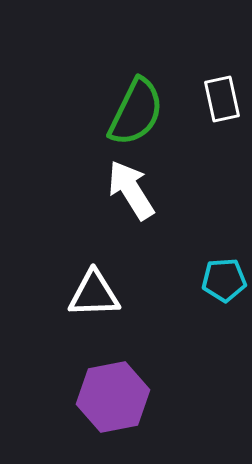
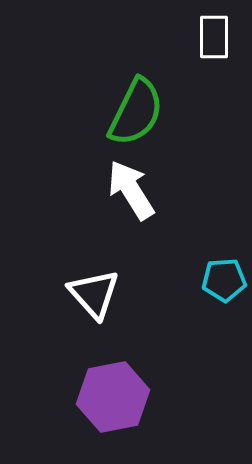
white rectangle: moved 8 px left, 62 px up; rotated 12 degrees clockwise
white triangle: rotated 50 degrees clockwise
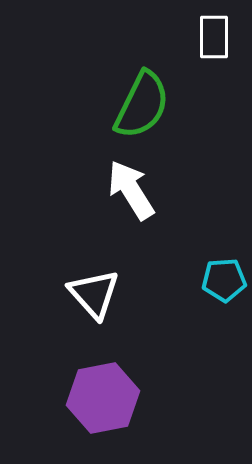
green semicircle: moved 6 px right, 7 px up
purple hexagon: moved 10 px left, 1 px down
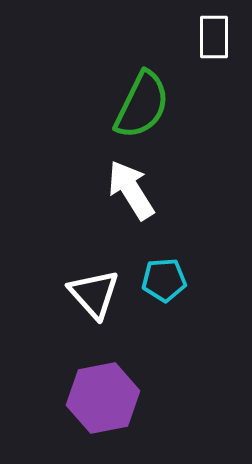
cyan pentagon: moved 60 px left
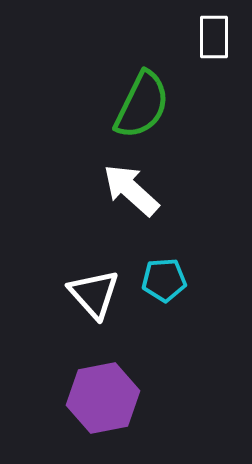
white arrow: rotated 16 degrees counterclockwise
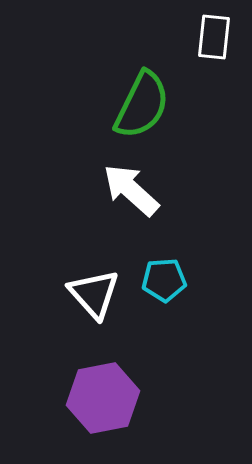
white rectangle: rotated 6 degrees clockwise
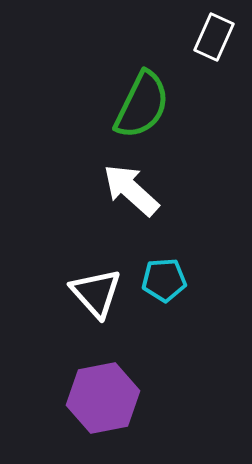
white rectangle: rotated 18 degrees clockwise
white triangle: moved 2 px right, 1 px up
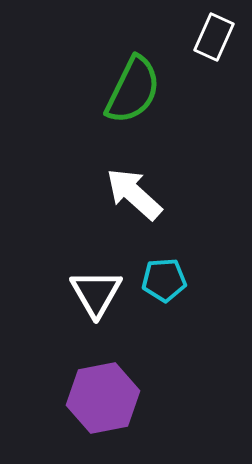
green semicircle: moved 9 px left, 15 px up
white arrow: moved 3 px right, 4 px down
white triangle: rotated 12 degrees clockwise
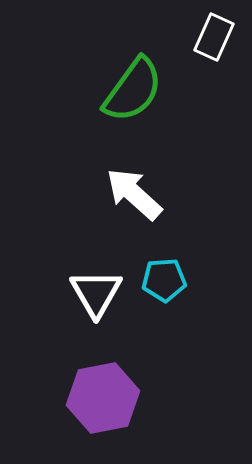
green semicircle: rotated 10 degrees clockwise
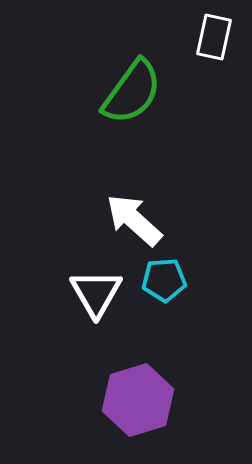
white rectangle: rotated 12 degrees counterclockwise
green semicircle: moved 1 px left, 2 px down
white arrow: moved 26 px down
purple hexagon: moved 35 px right, 2 px down; rotated 6 degrees counterclockwise
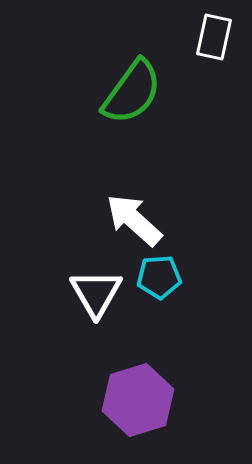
cyan pentagon: moved 5 px left, 3 px up
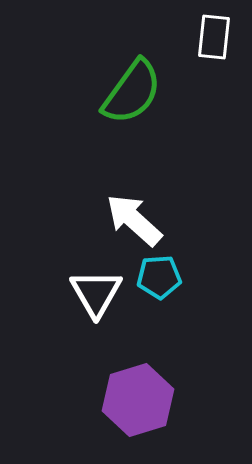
white rectangle: rotated 6 degrees counterclockwise
